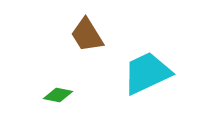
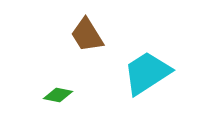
cyan trapezoid: rotated 8 degrees counterclockwise
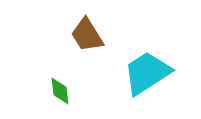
green diamond: moved 2 px right, 4 px up; rotated 72 degrees clockwise
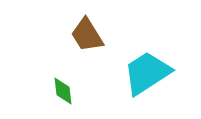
green diamond: moved 3 px right
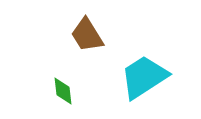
cyan trapezoid: moved 3 px left, 4 px down
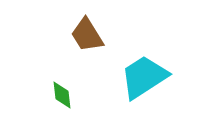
green diamond: moved 1 px left, 4 px down
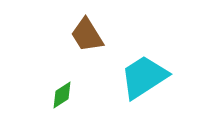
green diamond: rotated 64 degrees clockwise
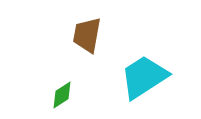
brown trapezoid: rotated 42 degrees clockwise
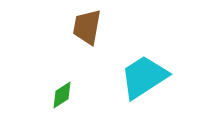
brown trapezoid: moved 8 px up
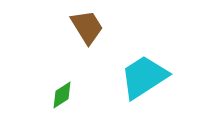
brown trapezoid: rotated 138 degrees clockwise
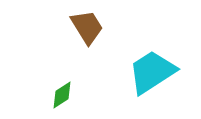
cyan trapezoid: moved 8 px right, 5 px up
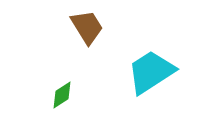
cyan trapezoid: moved 1 px left
